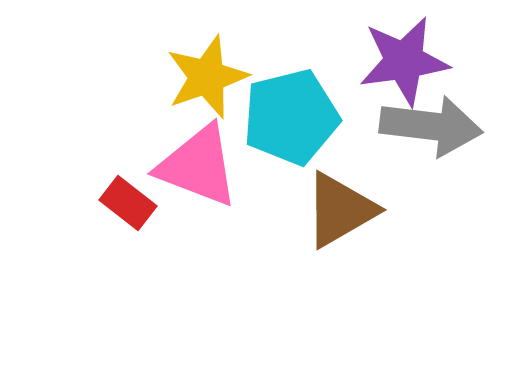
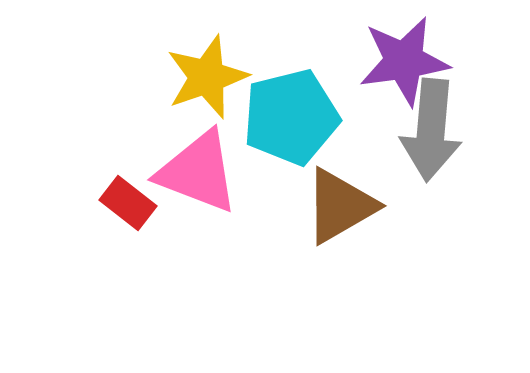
gray arrow: moved 4 px down; rotated 88 degrees clockwise
pink triangle: moved 6 px down
brown triangle: moved 4 px up
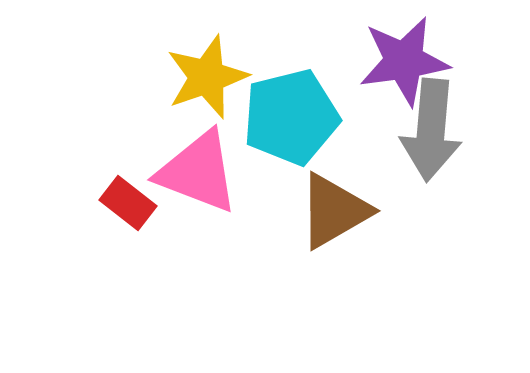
brown triangle: moved 6 px left, 5 px down
